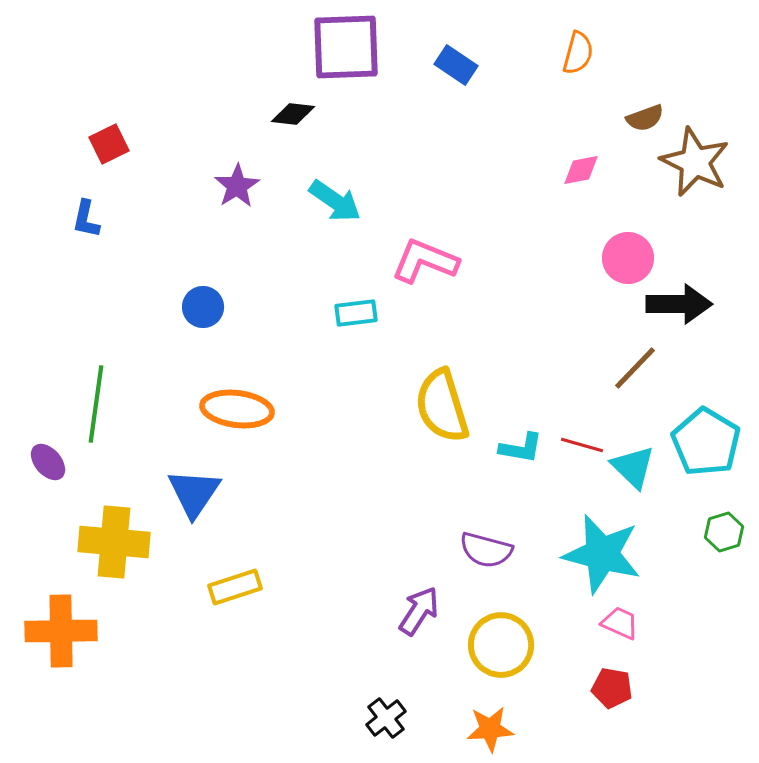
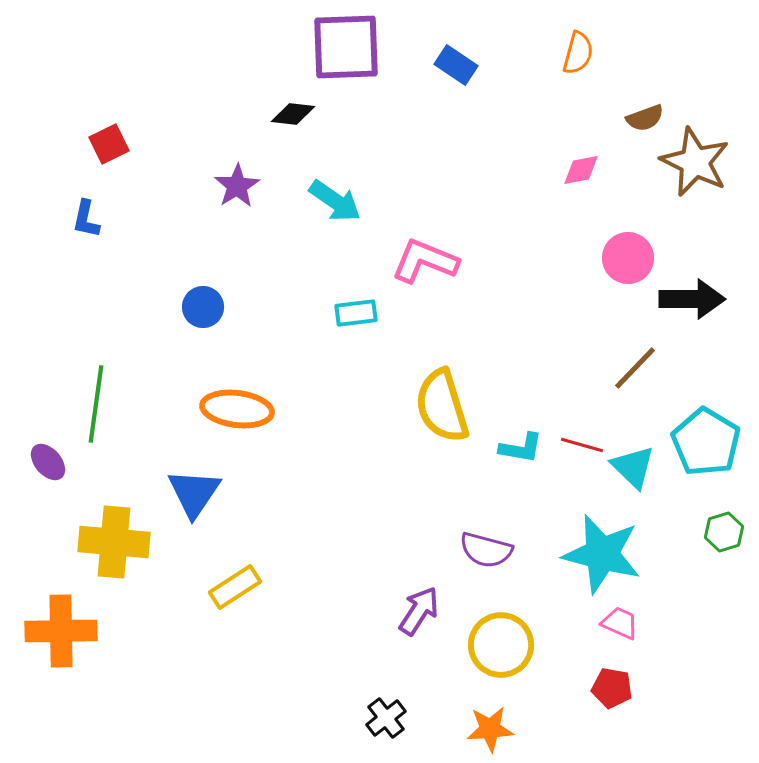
black arrow: moved 13 px right, 5 px up
yellow rectangle: rotated 15 degrees counterclockwise
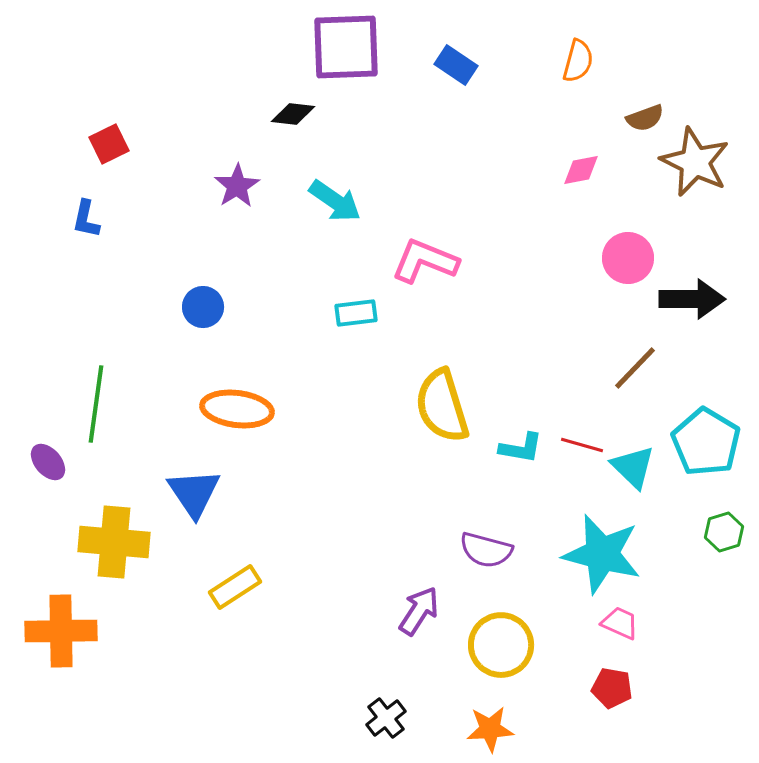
orange semicircle: moved 8 px down
blue triangle: rotated 8 degrees counterclockwise
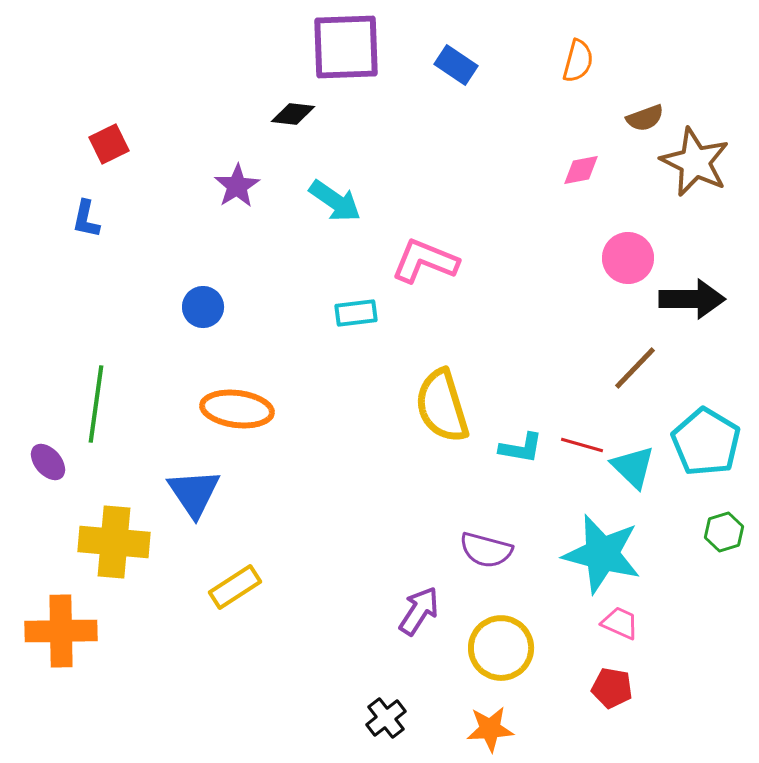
yellow circle: moved 3 px down
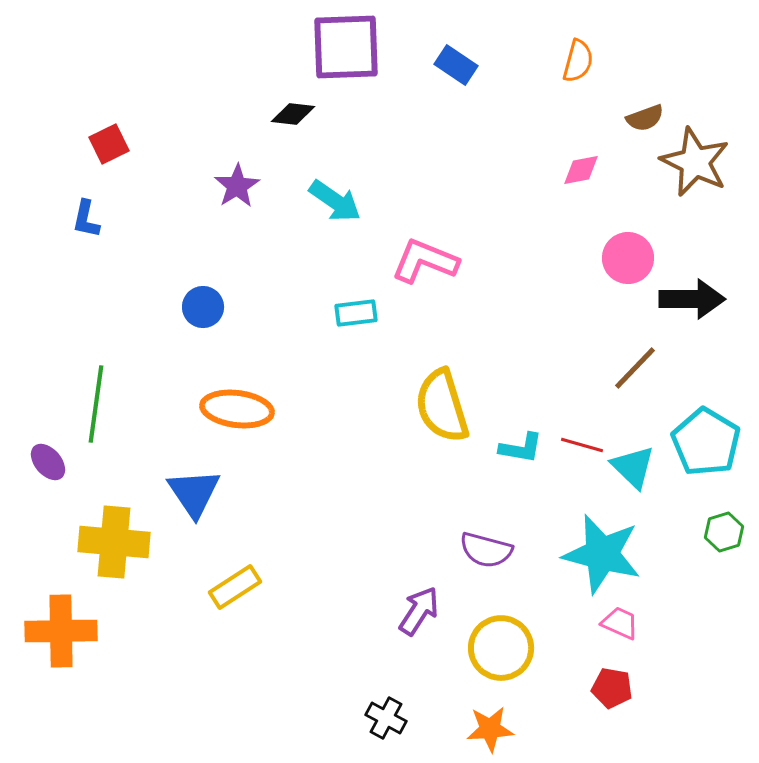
black cross: rotated 24 degrees counterclockwise
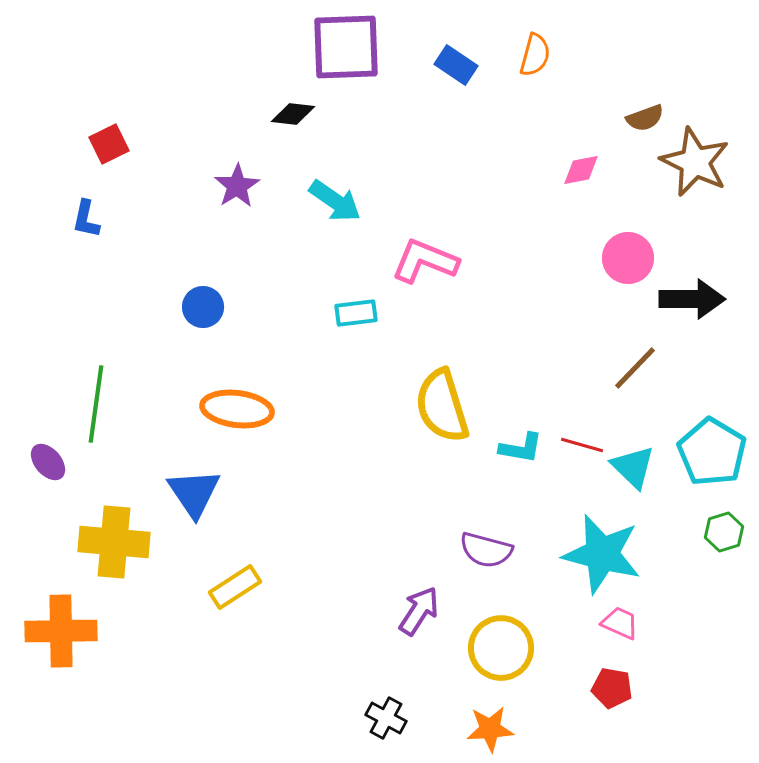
orange semicircle: moved 43 px left, 6 px up
cyan pentagon: moved 6 px right, 10 px down
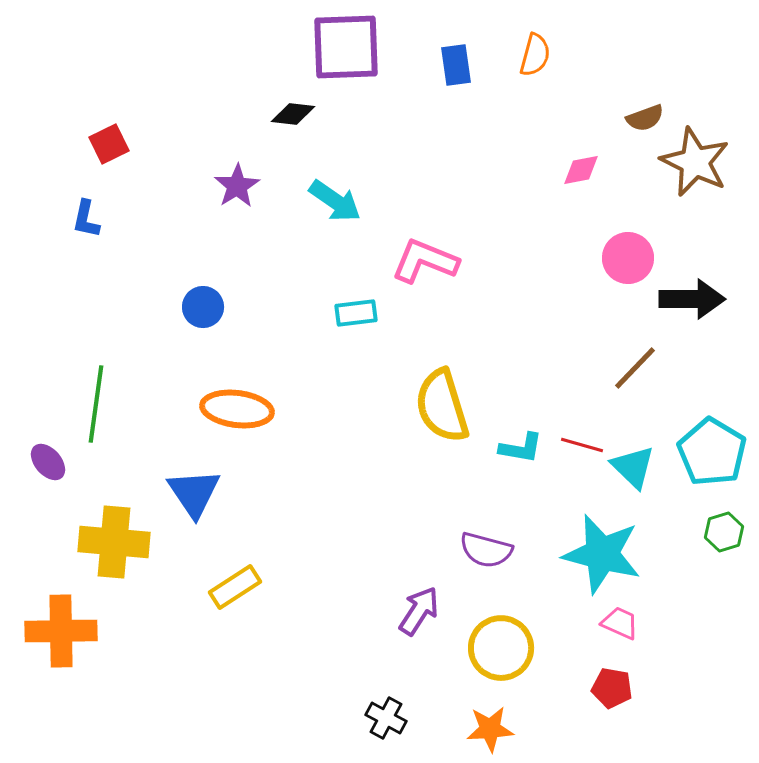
blue rectangle: rotated 48 degrees clockwise
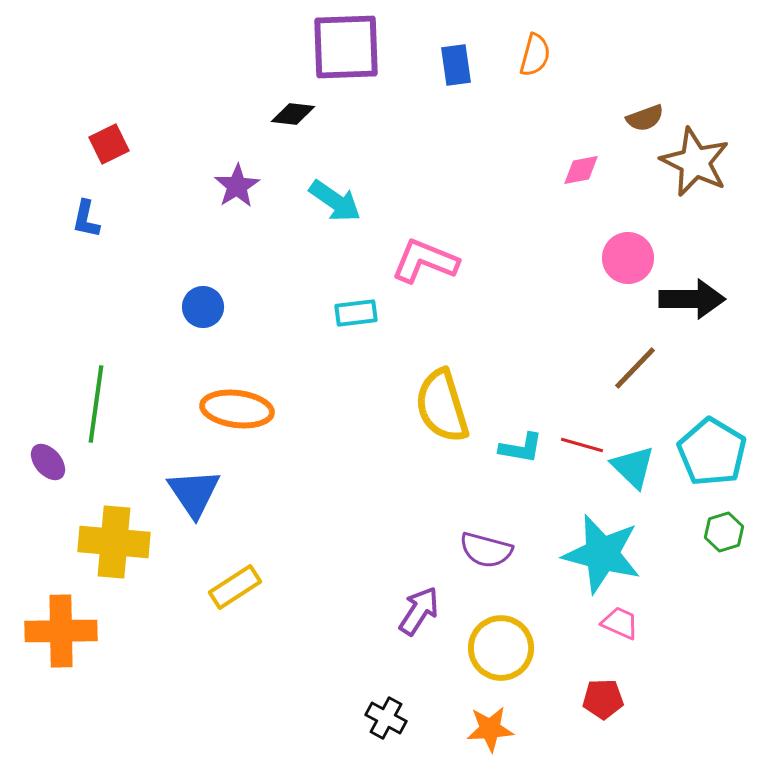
red pentagon: moved 9 px left, 11 px down; rotated 12 degrees counterclockwise
